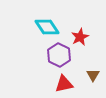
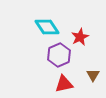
purple hexagon: rotated 10 degrees clockwise
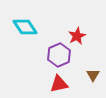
cyan diamond: moved 22 px left
red star: moved 3 px left, 1 px up
red triangle: moved 5 px left
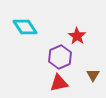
red star: rotated 12 degrees counterclockwise
purple hexagon: moved 1 px right, 2 px down
red triangle: moved 1 px up
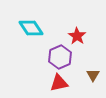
cyan diamond: moved 6 px right, 1 px down
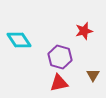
cyan diamond: moved 12 px left, 12 px down
red star: moved 7 px right, 5 px up; rotated 24 degrees clockwise
purple hexagon: rotated 20 degrees counterclockwise
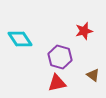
cyan diamond: moved 1 px right, 1 px up
brown triangle: rotated 24 degrees counterclockwise
red triangle: moved 2 px left
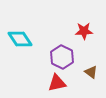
red star: rotated 12 degrees clockwise
purple hexagon: moved 2 px right; rotated 10 degrees clockwise
brown triangle: moved 2 px left, 3 px up
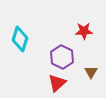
cyan diamond: rotated 50 degrees clockwise
brown triangle: rotated 24 degrees clockwise
red triangle: rotated 30 degrees counterclockwise
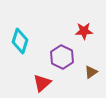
cyan diamond: moved 2 px down
brown triangle: rotated 24 degrees clockwise
red triangle: moved 15 px left
